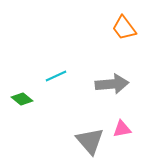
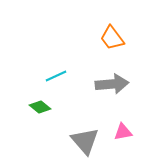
orange trapezoid: moved 12 px left, 10 px down
green diamond: moved 18 px right, 8 px down
pink triangle: moved 1 px right, 3 px down
gray triangle: moved 5 px left
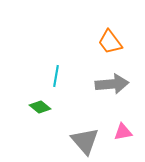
orange trapezoid: moved 2 px left, 4 px down
cyan line: rotated 55 degrees counterclockwise
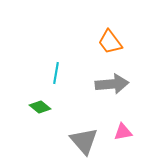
cyan line: moved 3 px up
gray triangle: moved 1 px left
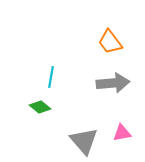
cyan line: moved 5 px left, 4 px down
gray arrow: moved 1 px right, 1 px up
pink triangle: moved 1 px left, 1 px down
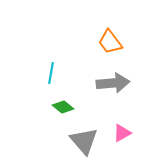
cyan line: moved 4 px up
green diamond: moved 23 px right
pink triangle: rotated 18 degrees counterclockwise
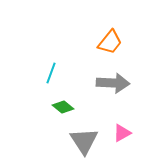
orange trapezoid: rotated 104 degrees counterclockwise
cyan line: rotated 10 degrees clockwise
gray arrow: rotated 8 degrees clockwise
gray triangle: rotated 8 degrees clockwise
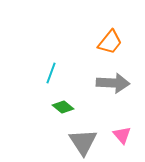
pink triangle: moved 2 px down; rotated 42 degrees counterclockwise
gray triangle: moved 1 px left, 1 px down
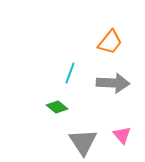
cyan line: moved 19 px right
green diamond: moved 6 px left
